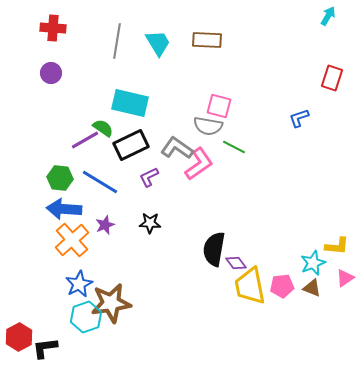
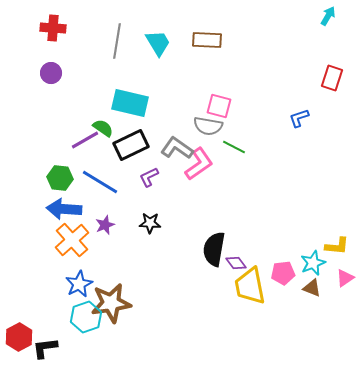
pink pentagon: moved 1 px right, 13 px up
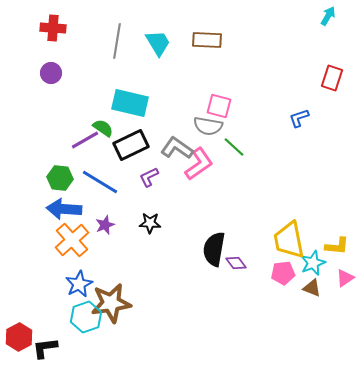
green line: rotated 15 degrees clockwise
yellow trapezoid: moved 39 px right, 46 px up
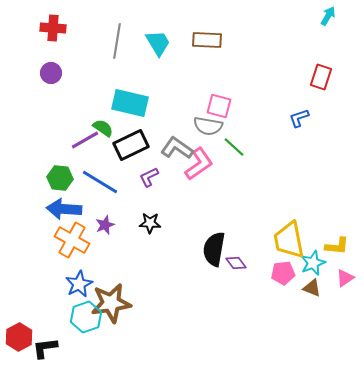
red rectangle: moved 11 px left, 1 px up
orange cross: rotated 20 degrees counterclockwise
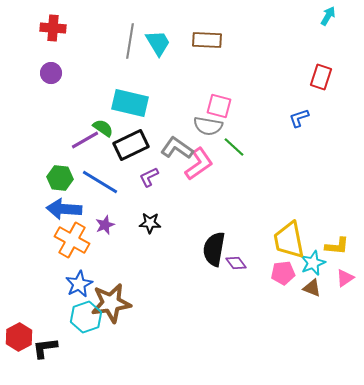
gray line: moved 13 px right
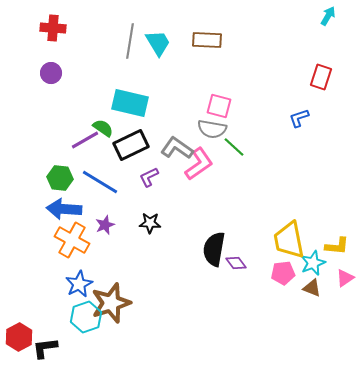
gray semicircle: moved 4 px right, 3 px down
brown star: rotated 9 degrees counterclockwise
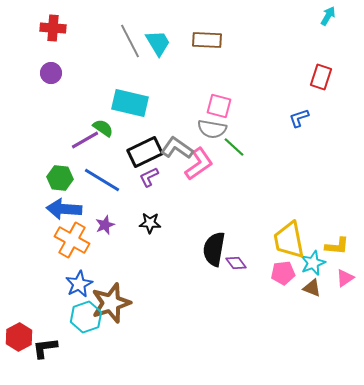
gray line: rotated 36 degrees counterclockwise
black rectangle: moved 14 px right, 7 px down
blue line: moved 2 px right, 2 px up
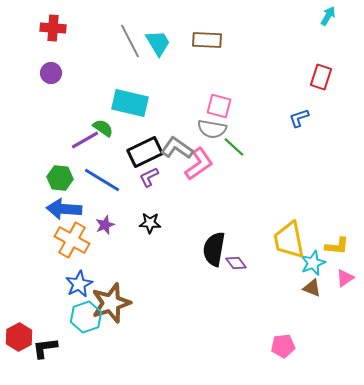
pink pentagon: moved 73 px down
